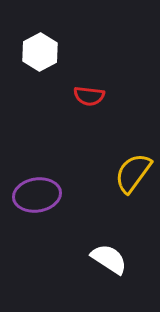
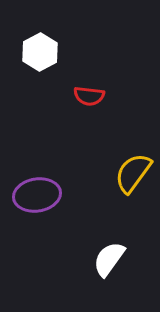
white semicircle: rotated 87 degrees counterclockwise
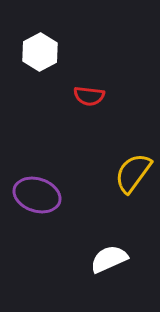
purple ellipse: rotated 27 degrees clockwise
white semicircle: rotated 30 degrees clockwise
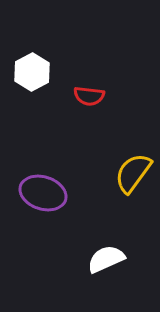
white hexagon: moved 8 px left, 20 px down
purple ellipse: moved 6 px right, 2 px up
white semicircle: moved 3 px left
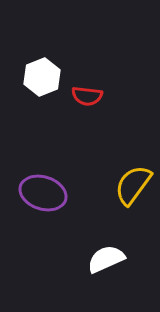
white hexagon: moved 10 px right, 5 px down; rotated 6 degrees clockwise
red semicircle: moved 2 px left
yellow semicircle: moved 12 px down
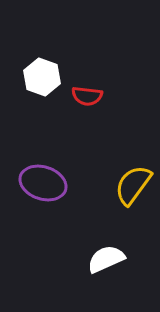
white hexagon: rotated 18 degrees counterclockwise
purple ellipse: moved 10 px up
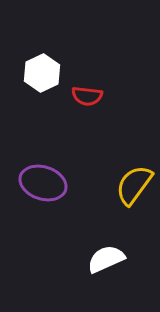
white hexagon: moved 4 px up; rotated 15 degrees clockwise
yellow semicircle: moved 1 px right
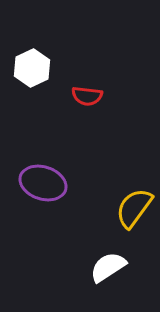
white hexagon: moved 10 px left, 5 px up
yellow semicircle: moved 23 px down
white semicircle: moved 2 px right, 8 px down; rotated 9 degrees counterclockwise
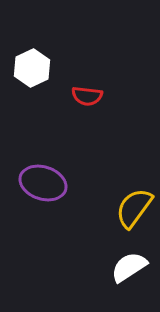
white semicircle: moved 21 px right
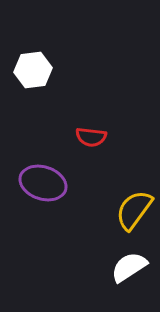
white hexagon: moved 1 px right, 2 px down; rotated 18 degrees clockwise
red semicircle: moved 4 px right, 41 px down
yellow semicircle: moved 2 px down
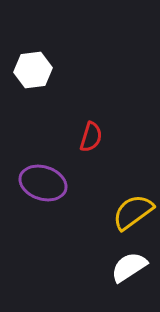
red semicircle: rotated 80 degrees counterclockwise
yellow semicircle: moved 1 px left, 2 px down; rotated 18 degrees clockwise
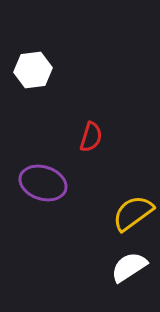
yellow semicircle: moved 1 px down
